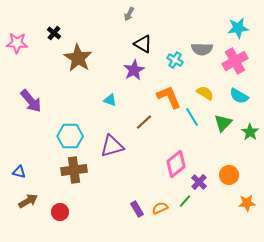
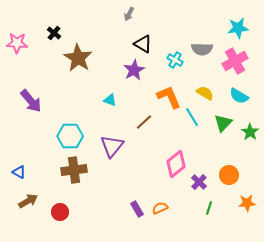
purple triangle: rotated 35 degrees counterclockwise
blue triangle: rotated 16 degrees clockwise
green line: moved 24 px right, 7 px down; rotated 24 degrees counterclockwise
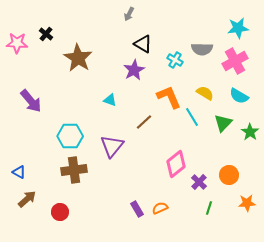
black cross: moved 8 px left, 1 px down
brown arrow: moved 1 px left, 2 px up; rotated 12 degrees counterclockwise
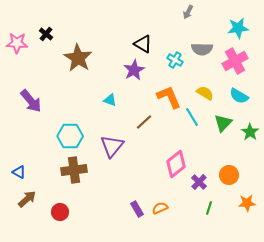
gray arrow: moved 59 px right, 2 px up
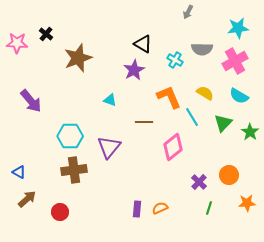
brown star: rotated 20 degrees clockwise
brown line: rotated 42 degrees clockwise
purple triangle: moved 3 px left, 1 px down
pink diamond: moved 3 px left, 17 px up
purple rectangle: rotated 35 degrees clockwise
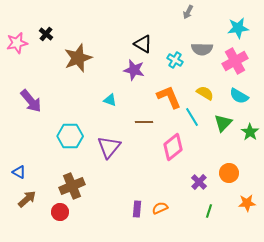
pink star: rotated 15 degrees counterclockwise
purple star: rotated 30 degrees counterclockwise
brown cross: moved 2 px left, 16 px down; rotated 15 degrees counterclockwise
orange circle: moved 2 px up
green line: moved 3 px down
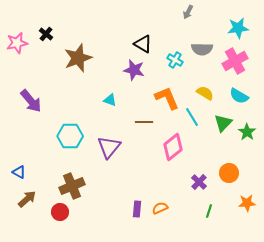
orange L-shape: moved 2 px left, 1 px down
green star: moved 3 px left
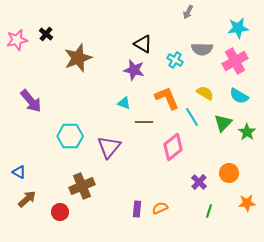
pink star: moved 3 px up
cyan triangle: moved 14 px right, 3 px down
brown cross: moved 10 px right
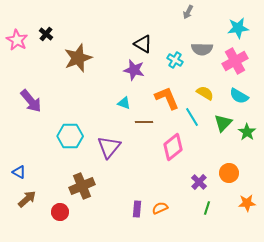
pink star: rotated 30 degrees counterclockwise
green line: moved 2 px left, 3 px up
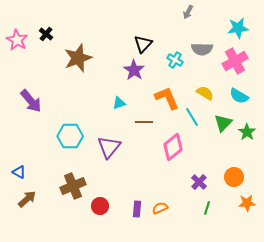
black triangle: rotated 42 degrees clockwise
purple star: rotated 20 degrees clockwise
cyan triangle: moved 5 px left; rotated 40 degrees counterclockwise
orange circle: moved 5 px right, 4 px down
brown cross: moved 9 px left
red circle: moved 40 px right, 6 px up
